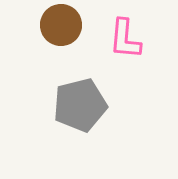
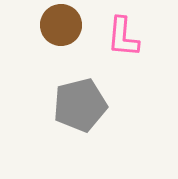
pink L-shape: moved 2 px left, 2 px up
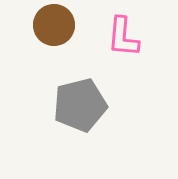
brown circle: moved 7 px left
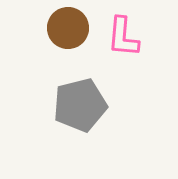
brown circle: moved 14 px right, 3 px down
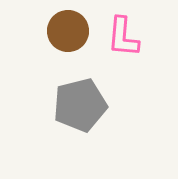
brown circle: moved 3 px down
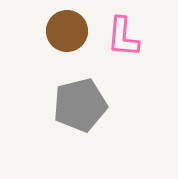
brown circle: moved 1 px left
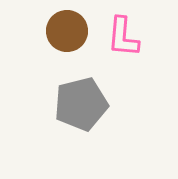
gray pentagon: moved 1 px right, 1 px up
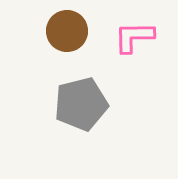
pink L-shape: moved 11 px right; rotated 84 degrees clockwise
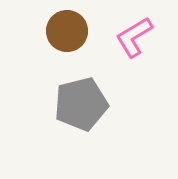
pink L-shape: rotated 30 degrees counterclockwise
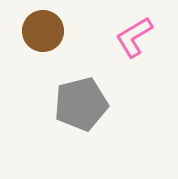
brown circle: moved 24 px left
